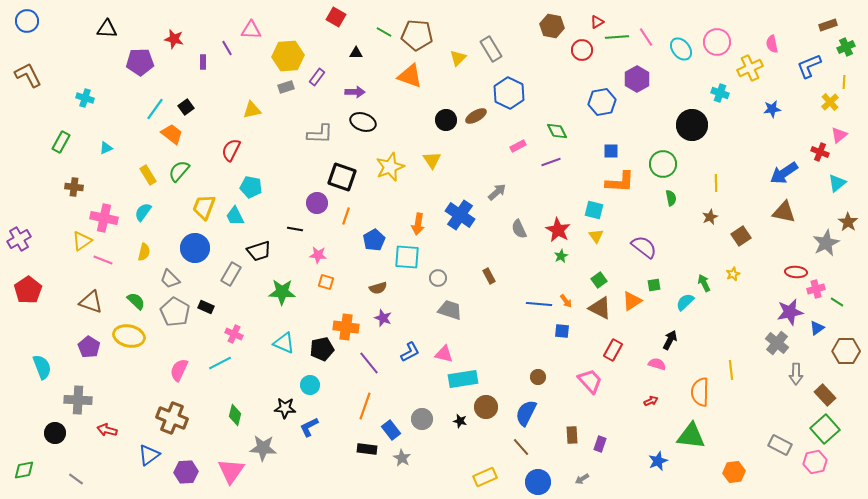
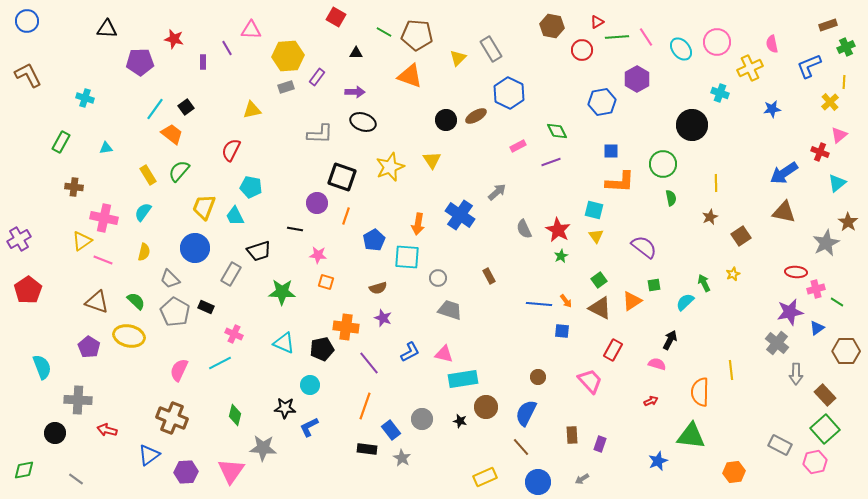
cyan triangle at (106, 148): rotated 16 degrees clockwise
gray semicircle at (519, 229): moved 5 px right
brown triangle at (91, 302): moved 6 px right
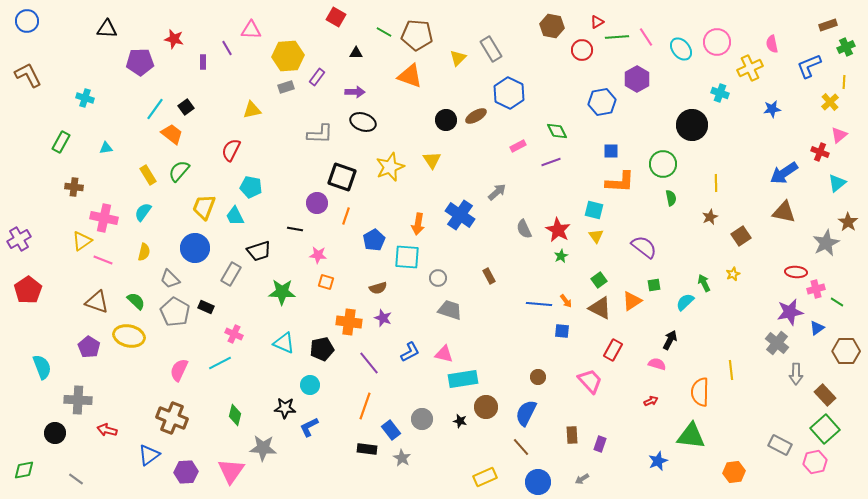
orange cross at (346, 327): moved 3 px right, 5 px up
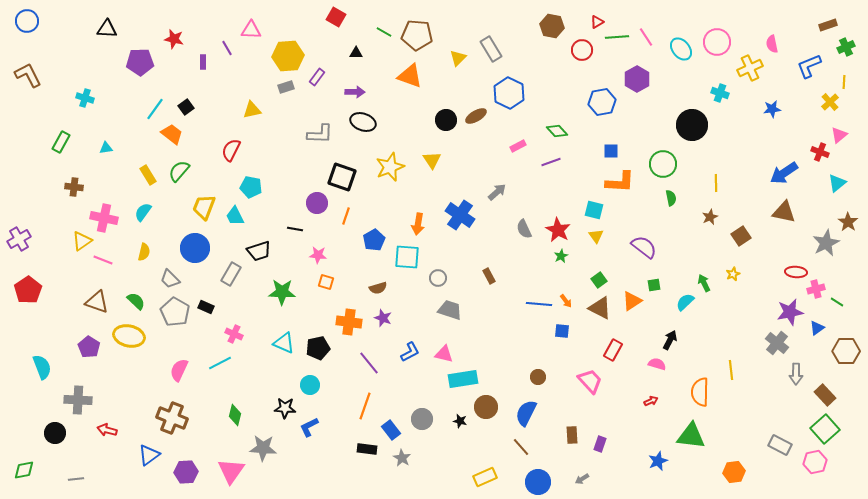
green diamond at (557, 131): rotated 15 degrees counterclockwise
black pentagon at (322, 349): moved 4 px left, 1 px up
gray line at (76, 479): rotated 42 degrees counterclockwise
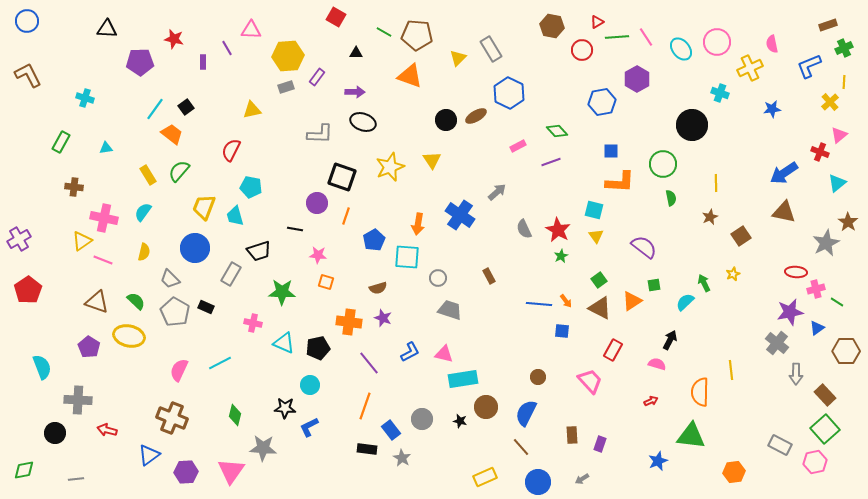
green cross at (846, 47): moved 2 px left, 1 px down
cyan trapezoid at (235, 216): rotated 10 degrees clockwise
pink cross at (234, 334): moved 19 px right, 11 px up; rotated 12 degrees counterclockwise
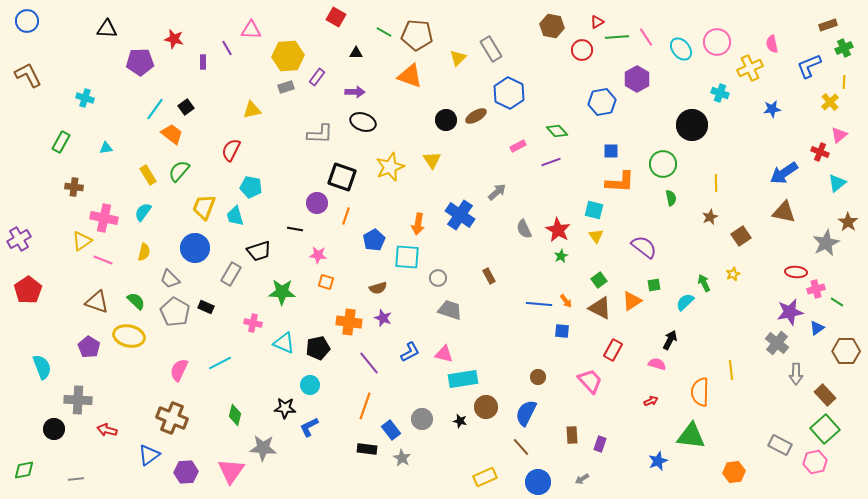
black circle at (55, 433): moved 1 px left, 4 px up
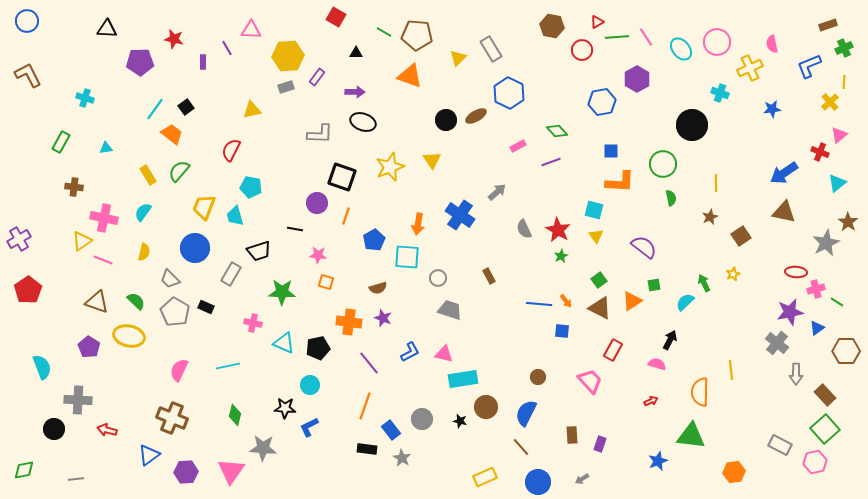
cyan line at (220, 363): moved 8 px right, 3 px down; rotated 15 degrees clockwise
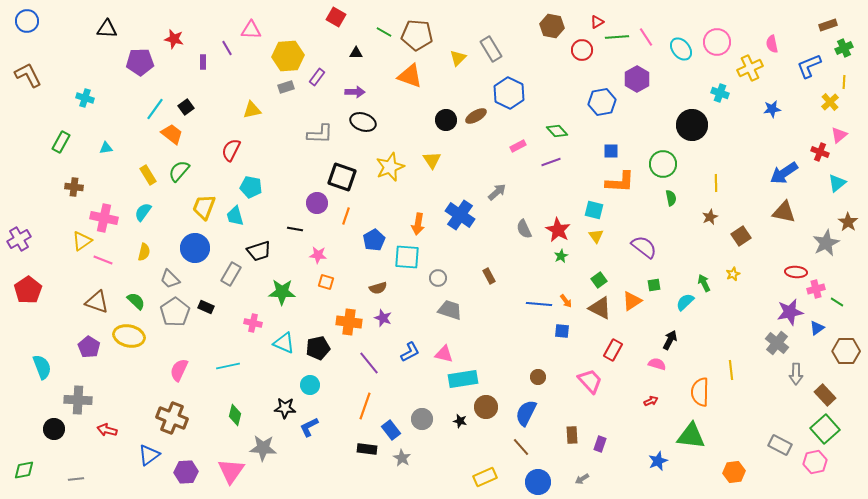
gray pentagon at (175, 312): rotated 8 degrees clockwise
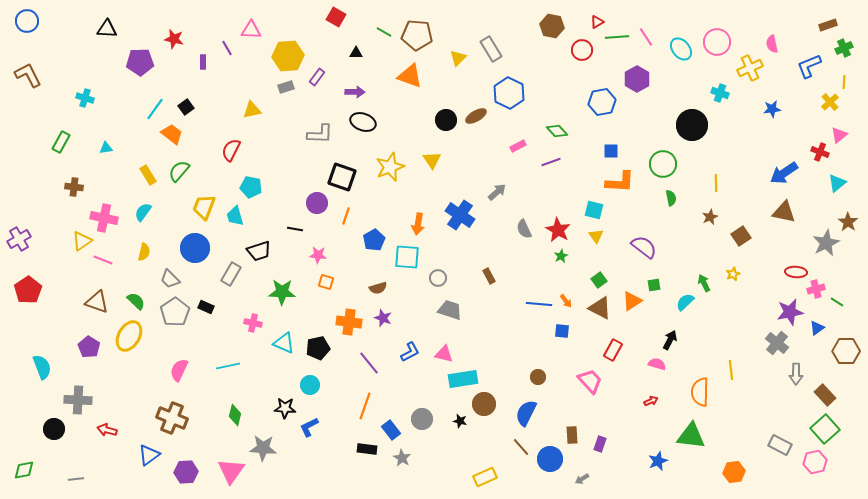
yellow ellipse at (129, 336): rotated 72 degrees counterclockwise
brown circle at (486, 407): moved 2 px left, 3 px up
blue circle at (538, 482): moved 12 px right, 23 px up
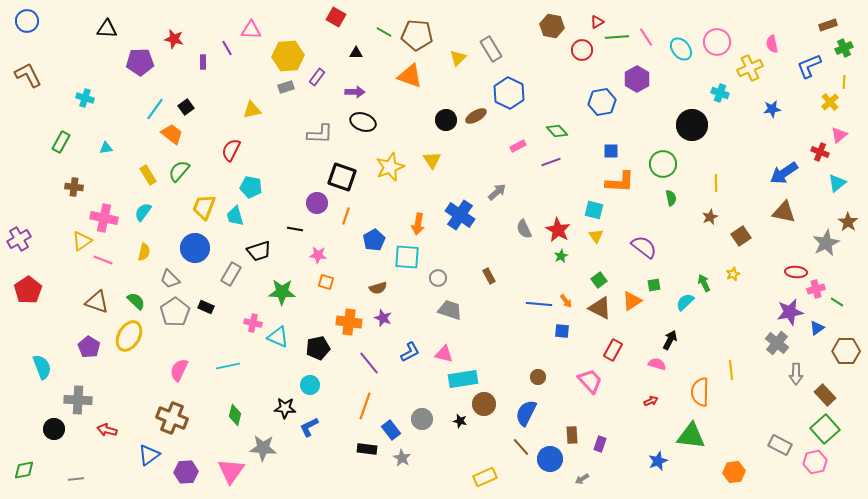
cyan triangle at (284, 343): moved 6 px left, 6 px up
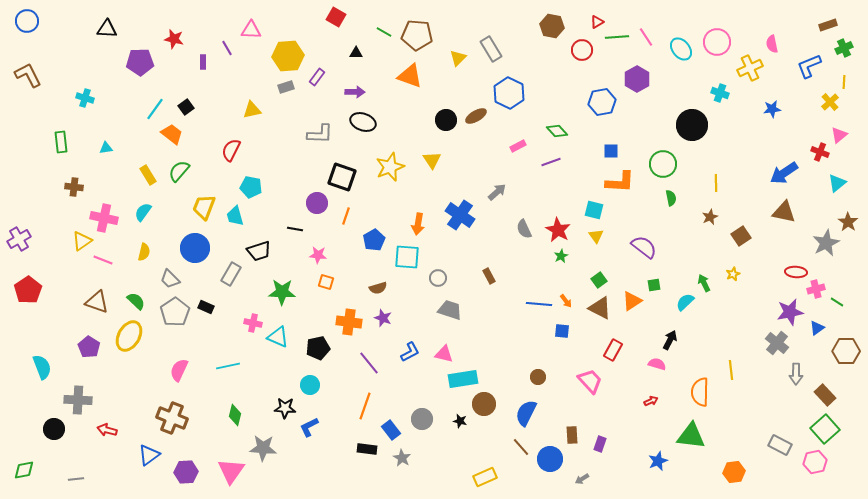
green rectangle at (61, 142): rotated 35 degrees counterclockwise
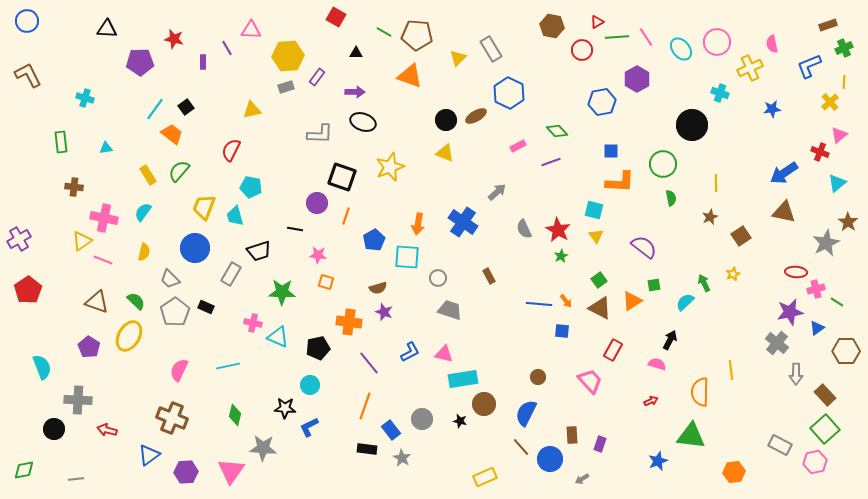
yellow triangle at (432, 160): moved 13 px right, 7 px up; rotated 36 degrees counterclockwise
blue cross at (460, 215): moved 3 px right, 7 px down
purple star at (383, 318): moved 1 px right, 6 px up
